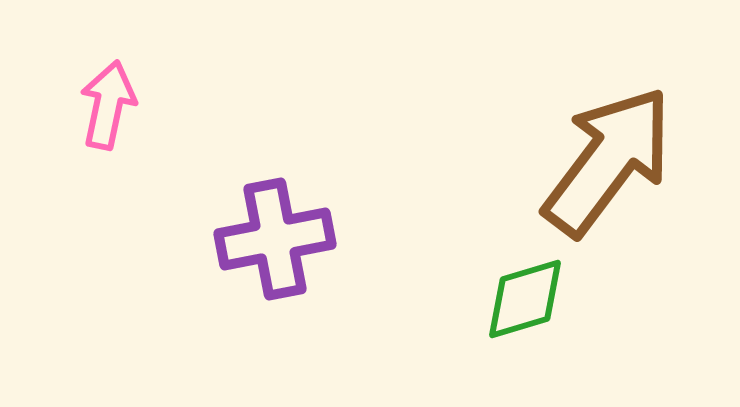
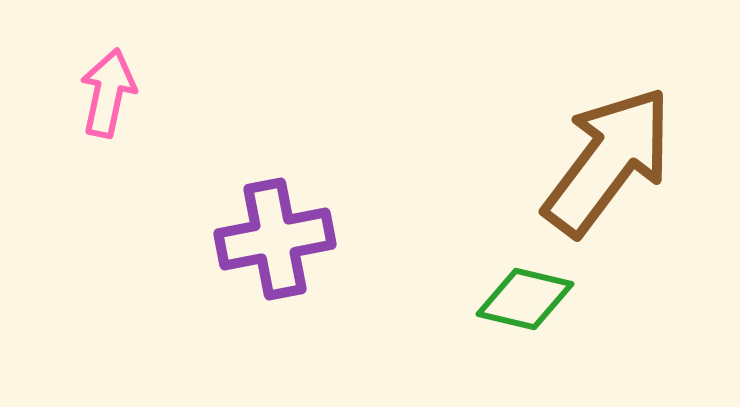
pink arrow: moved 12 px up
green diamond: rotated 30 degrees clockwise
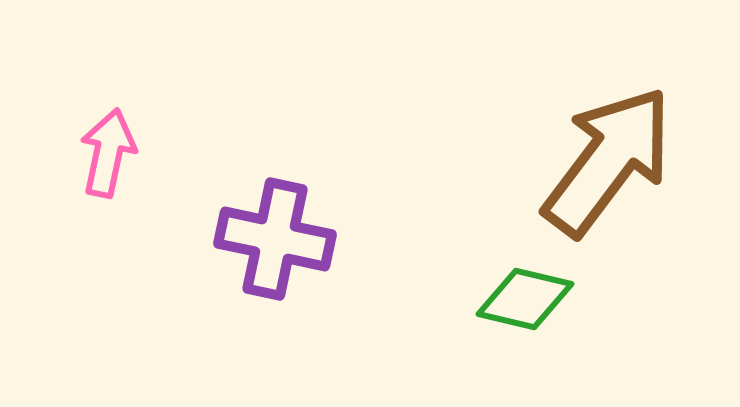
pink arrow: moved 60 px down
purple cross: rotated 23 degrees clockwise
